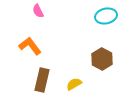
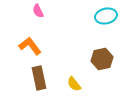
brown hexagon: rotated 20 degrees clockwise
brown rectangle: moved 3 px left, 2 px up; rotated 25 degrees counterclockwise
yellow semicircle: rotated 98 degrees counterclockwise
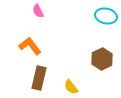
cyan ellipse: rotated 25 degrees clockwise
brown hexagon: rotated 15 degrees counterclockwise
brown rectangle: rotated 25 degrees clockwise
yellow semicircle: moved 3 px left, 3 px down
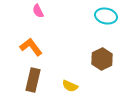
orange L-shape: moved 1 px right, 1 px down
brown rectangle: moved 6 px left, 2 px down
yellow semicircle: moved 1 px left, 1 px up; rotated 28 degrees counterclockwise
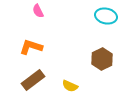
orange L-shape: rotated 35 degrees counterclockwise
brown rectangle: rotated 40 degrees clockwise
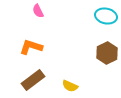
brown hexagon: moved 5 px right, 6 px up
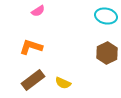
pink semicircle: rotated 96 degrees counterclockwise
yellow semicircle: moved 7 px left, 3 px up
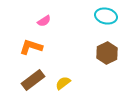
pink semicircle: moved 6 px right, 10 px down
yellow semicircle: rotated 119 degrees clockwise
